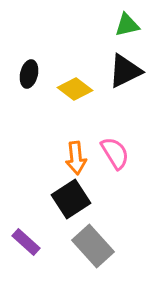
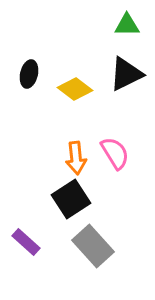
green triangle: rotated 12 degrees clockwise
black triangle: moved 1 px right, 3 px down
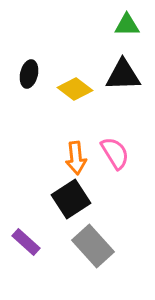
black triangle: moved 3 px left, 1 px down; rotated 24 degrees clockwise
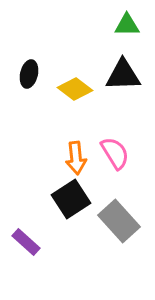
gray rectangle: moved 26 px right, 25 px up
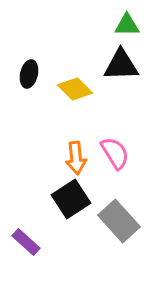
black triangle: moved 2 px left, 10 px up
yellow diamond: rotated 8 degrees clockwise
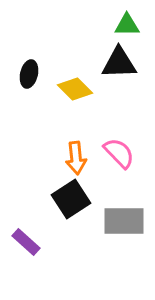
black triangle: moved 2 px left, 2 px up
pink semicircle: moved 4 px right; rotated 12 degrees counterclockwise
gray rectangle: moved 5 px right; rotated 48 degrees counterclockwise
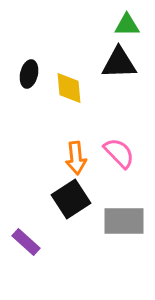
yellow diamond: moved 6 px left, 1 px up; rotated 40 degrees clockwise
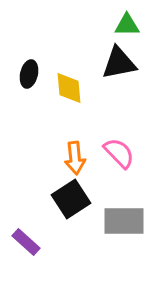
black triangle: rotated 9 degrees counterclockwise
orange arrow: moved 1 px left
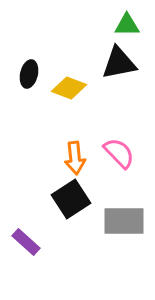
yellow diamond: rotated 64 degrees counterclockwise
